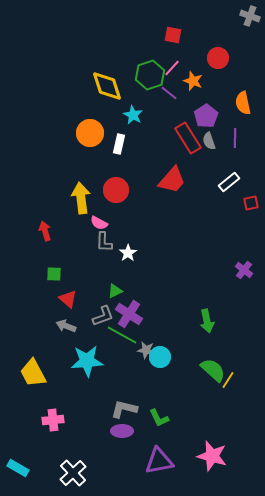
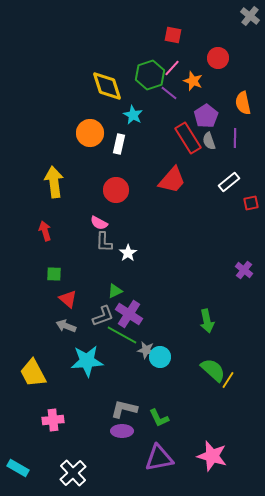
gray cross at (250, 16): rotated 18 degrees clockwise
yellow arrow at (81, 198): moved 27 px left, 16 px up
purple triangle at (159, 461): moved 3 px up
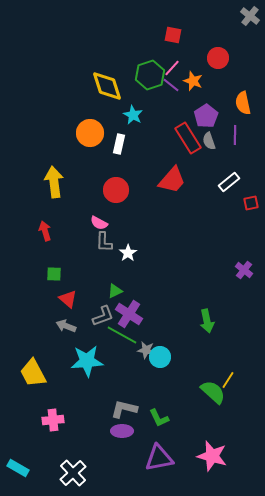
purple line at (169, 93): moved 2 px right, 8 px up
purple line at (235, 138): moved 3 px up
green semicircle at (213, 370): moved 22 px down
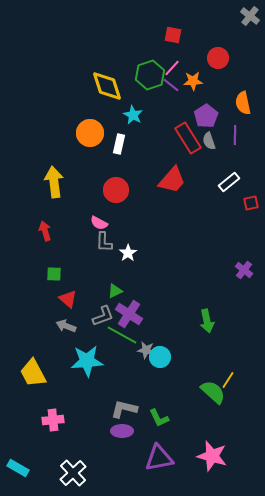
orange star at (193, 81): rotated 24 degrees counterclockwise
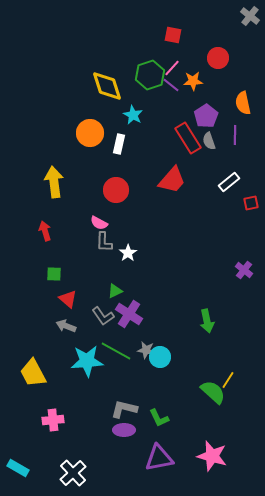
gray L-shape at (103, 316): rotated 75 degrees clockwise
green line at (122, 335): moved 6 px left, 16 px down
purple ellipse at (122, 431): moved 2 px right, 1 px up
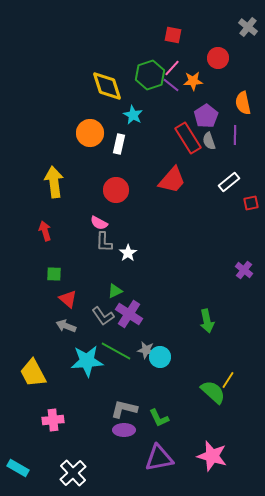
gray cross at (250, 16): moved 2 px left, 11 px down
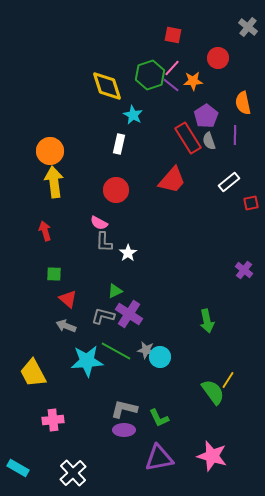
orange circle at (90, 133): moved 40 px left, 18 px down
gray L-shape at (103, 316): rotated 140 degrees clockwise
green semicircle at (213, 392): rotated 12 degrees clockwise
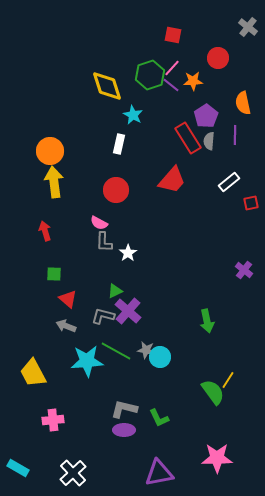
gray semicircle at (209, 141): rotated 24 degrees clockwise
purple cross at (129, 314): moved 1 px left, 3 px up; rotated 8 degrees clockwise
pink star at (212, 456): moved 5 px right, 2 px down; rotated 16 degrees counterclockwise
purple triangle at (159, 458): moved 15 px down
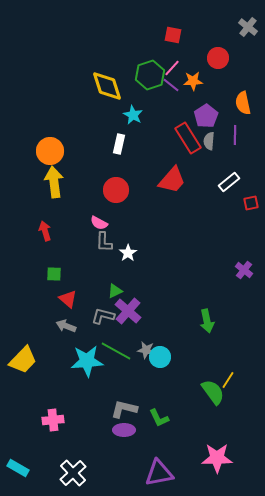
yellow trapezoid at (33, 373): moved 10 px left, 13 px up; rotated 108 degrees counterclockwise
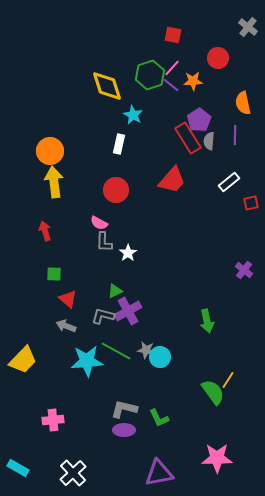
purple pentagon at (206, 116): moved 7 px left, 4 px down
purple cross at (128, 311): rotated 20 degrees clockwise
